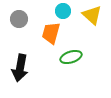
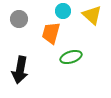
black arrow: moved 2 px down
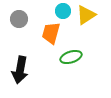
yellow triangle: moved 6 px left; rotated 45 degrees clockwise
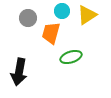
cyan circle: moved 1 px left
yellow triangle: moved 1 px right
gray circle: moved 9 px right, 1 px up
black arrow: moved 1 px left, 2 px down
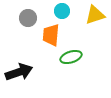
yellow triangle: moved 8 px right; rotated 15 degrees clockwise
orange trapezoid: moved 2 px down; rotated 10 degrees counterclockwise
black arrow: rotated 120 degrees counterclockwise
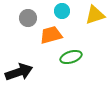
orange trapezoid: rotated 70 degrees clockwise
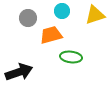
green ellipse: rotated 25 degrees clockwise
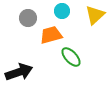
yellow triangle: rotated 25 degrees counterclockwise
green ellipse: rotated 40 degrees clockwise
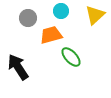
cyan circle: moved 1 px left
black arrow: moved 1 px left, 5 px up; rotated 104 degrees counterclockwise
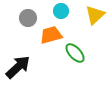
green ellipse: moved 4 px right, 4 px up
black arrow: rotated 80 degrees clockwise
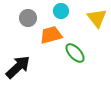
yellow triangle: moved 2 px right, 3 px down; rotated 25 degrees counterclockwise
